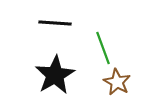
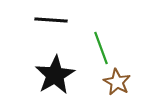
black line: moved 4 px left, 3 px up
green line: moved 2 px left
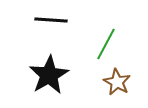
green line: moved 5 px right, 4 px up; rotated 48 degrees clockwise
black star: moved 6 px left
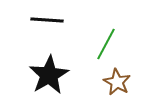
black line: moved 4 px left
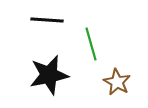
green line: moved 15 px left; rotated 44 degrees counterclockwise
black star: rotated 18 degrees clockwise
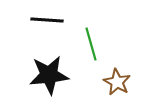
black star: rotated 6 degrees clockwise
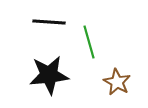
black line: moved 2 px right, 2 px down
green line: moved 2 px left, 2 px up
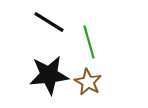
black line: rotated 28 degrees clockwise
brown star: moved 29 px left
